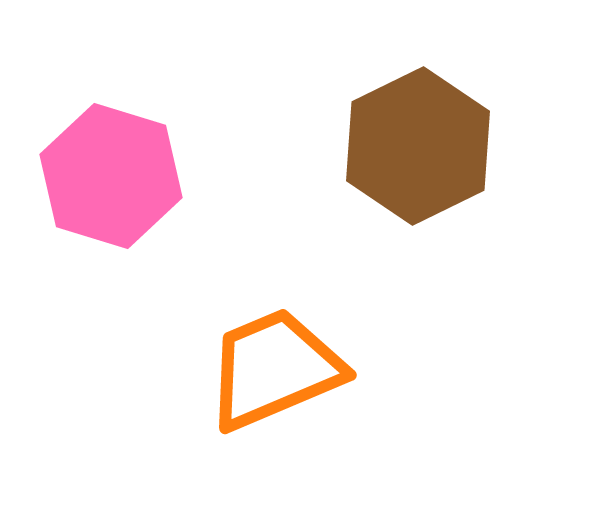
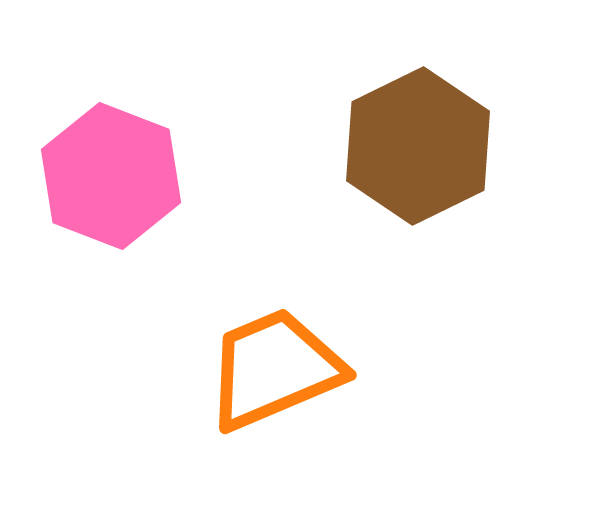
pink hexagon: rotated 4 degrees clockwise
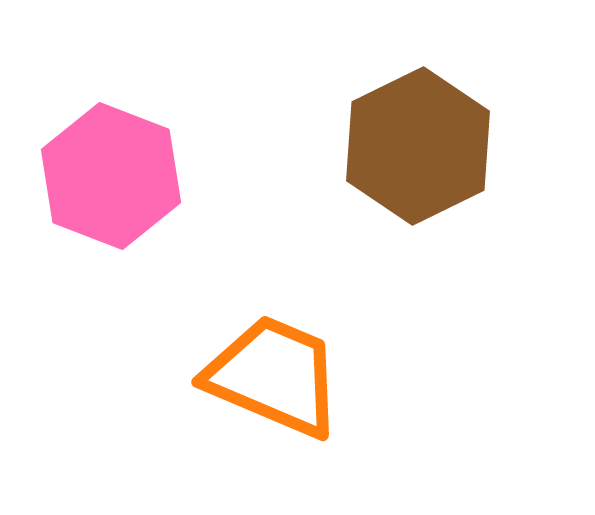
orange trapezoid: moved 7 px down; rotated 46 degrees clockwise
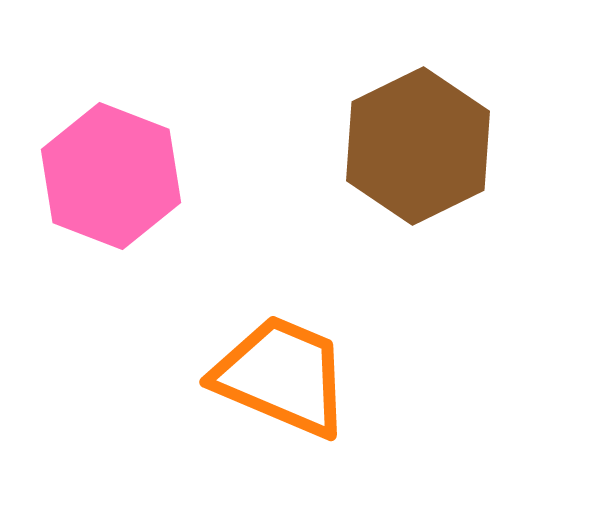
orange trapezoid: moved 8 px right
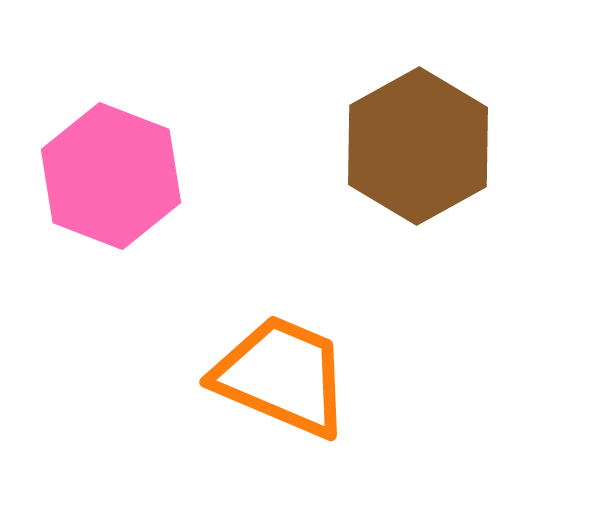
brown hexagon: rotated 3 degrees counterclockwise
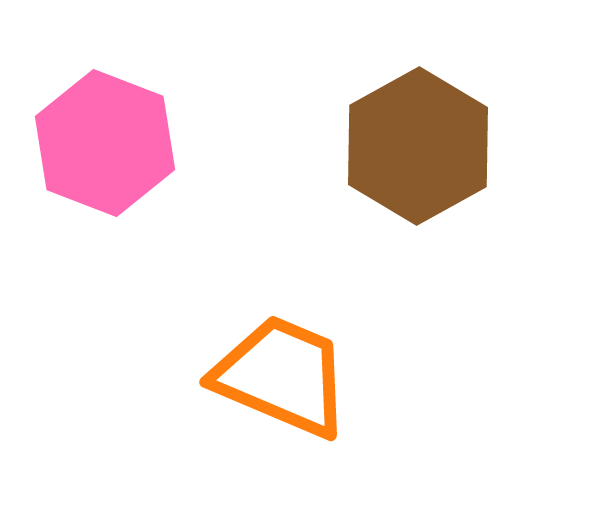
pink hexagon: moved 6 px left, 33 px up
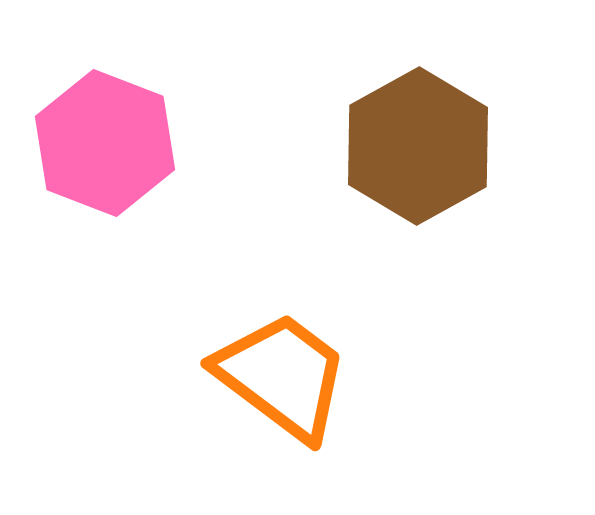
orange trapezoid: rotated 14 degrees clockwise
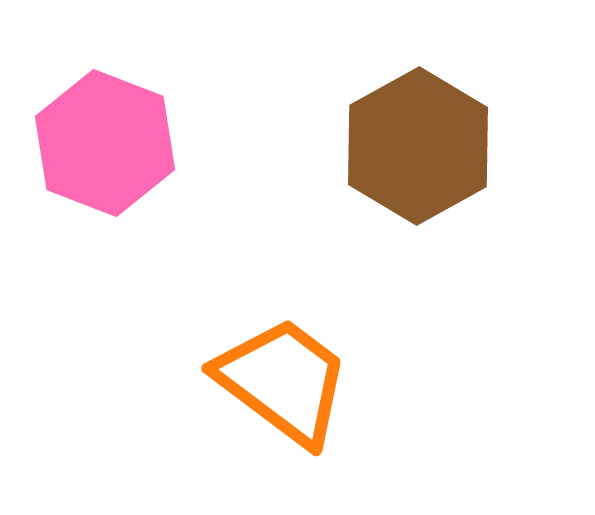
orange trapezoid: moved 1 px right, 5 px down
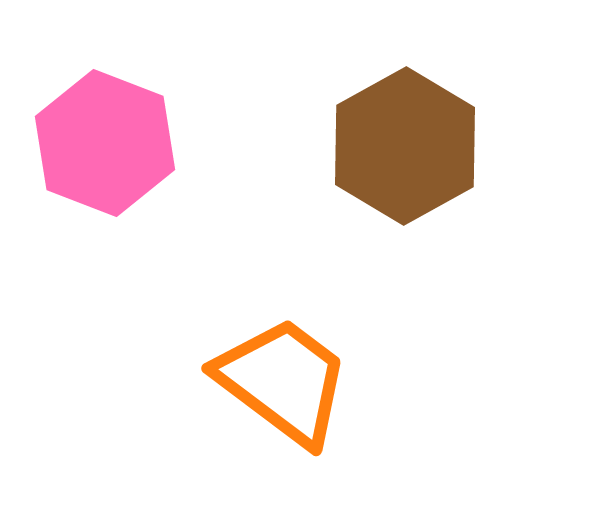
brown hexagon: moved 13 px left
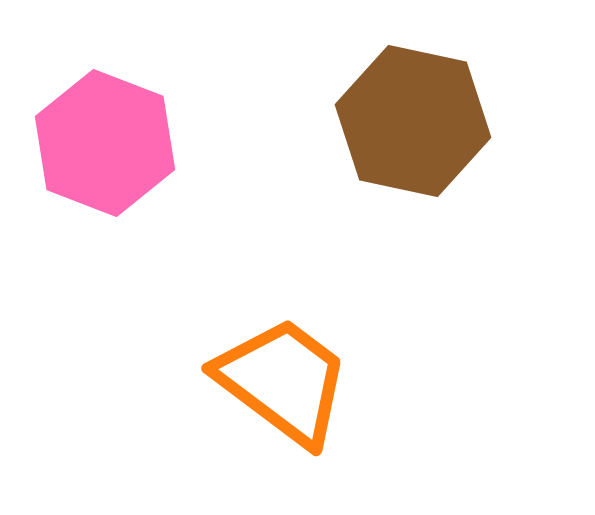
brown hexagon: moved 8 px right, 25 px up; rotated 19 degrees counterclockwise
